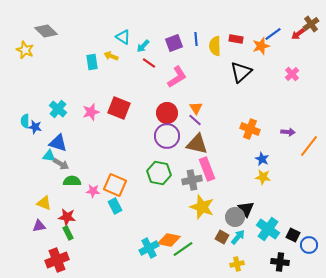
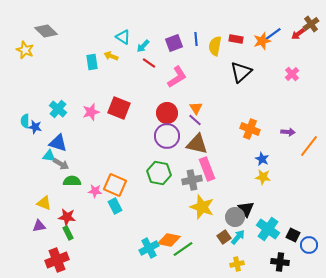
yellow semicircle at (215, 46): rotated 12 degrees clockwise
orange star at (261, 46): moved 1 px right, 5 px up
pink star at (93, 191): moved 2 px right
brown square at (222, 237): moved 2 px right; rotated 24 degrees clockwise
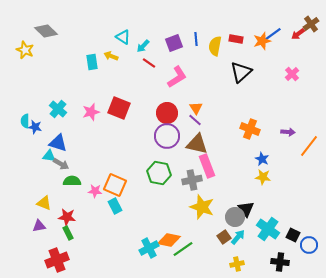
pink rectangle at (207, 169): moved 3 px up
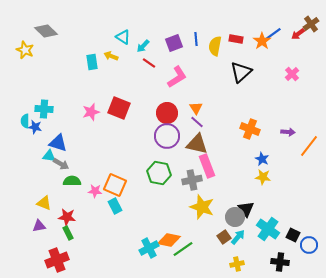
orange star at (262, 41): rotated 18 degrees counterclockwise
cyan cross at (58, 109): moved 14 px left; rotated 36 degrees counterclockwise
purple line at (195, 120): moved 2 px right, 2 px down
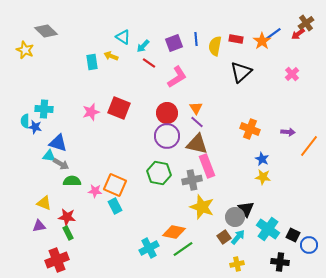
brown cross at (311, 24): moved 5 px left, 1 px up
orange diamond at (169, 240): moved 5 px right, 8 px up
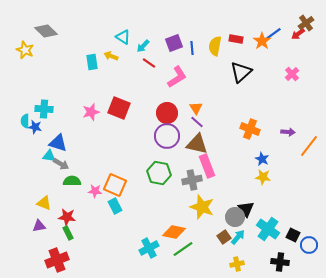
blue line at (196, 39): moved 4 px left, 9 px down
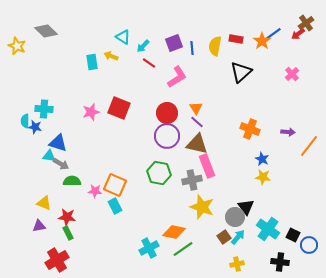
yellow star at (25, 50): moved 8 px left, 4 px up
black triangle at (246, 209): moved 2 px up
red cross at (57, 260): rotated 10 degrees counterclockwise
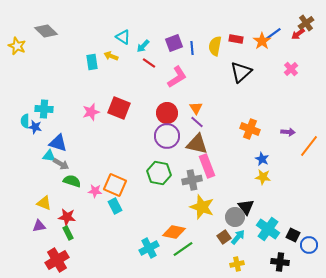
pink cross at (292, 74): moved 1 px left, 5 px up
green semicircle at (72, 181): rotated 18 degrees clockwise
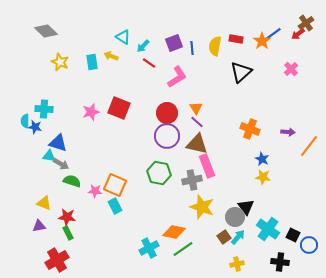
yellow star at (17, 46): moved 43 px right, 16 px down
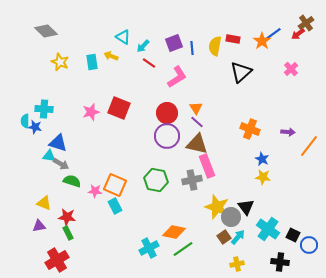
red rectangle at (236, 39): moved 3 px left
green hexagon at (159, 173): moved 3 px left, 7 px down
yellow star at (202, 207): moved 15 px right
gray circle at (235, 217): moved 4 px left
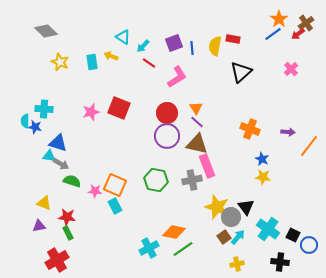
orange star at (262, 41): moved 17 px right, 22 px up
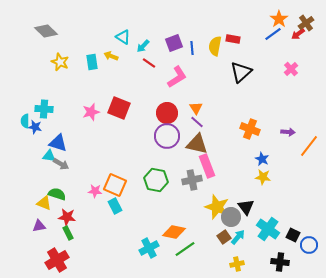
green semicircle at (72, 181): moved 15 px left, 13 px down
green line at (183, 249): moved 2 px right
